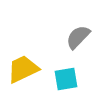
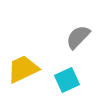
cyan square: moved 1 px right, 1 px down; rotated 15 degrees counterclockwise
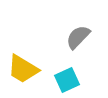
yellow trapezoid: rotated 124 degrees counterclockwise
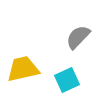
yellow trapezoid: rotated 136 degrees clockwise
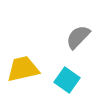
cyan square: rotated 30 degrees counterclockwise
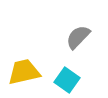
yellow trapezoid: moved 1 px right, 3 px down
